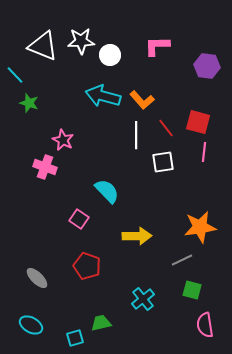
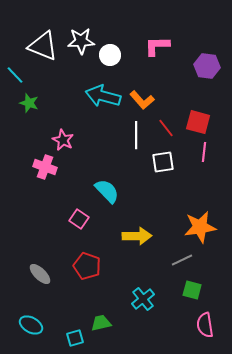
gray ellipse: moved 3 px right, 4 px up
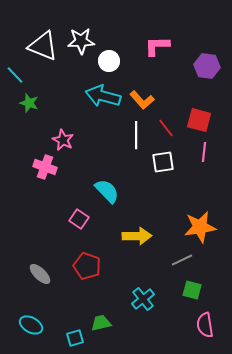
white circle: moved 1 px left, 6 px down
red square: moved 1 px right, 2 px up
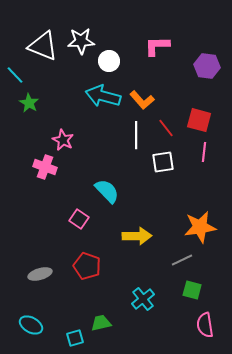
green star: rotated 12 degrees clockwise
gray ellipse: rotated 60 degrees counterclockwise
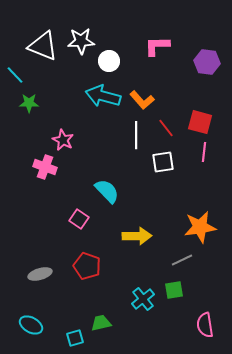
purple hexagon: moved 4 px up
green star: rotated 30 degrees counterclockwise
red square: moved 1 px right, 2 px down
green square: moved 18 px left; rotated 24 degrees counterclockwise
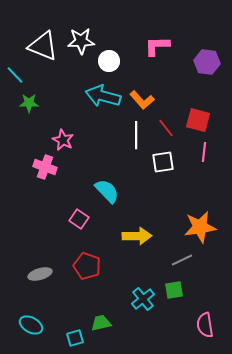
red square: moved 2 px left, 2 px up
